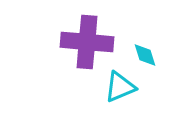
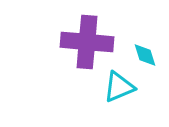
cyan triangle: moved 1 px left
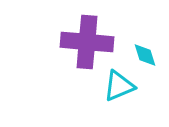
cyan triangle: moved 1 px up
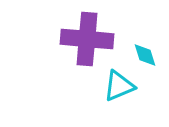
purple cross: moved 3 px up
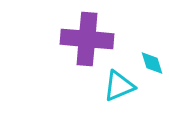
cyan diamond: moved 7 px right, 8 px down
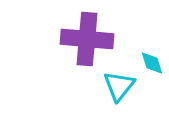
cyan triangle: rotated 28 degrees counterclockwise
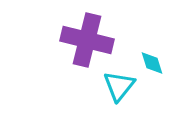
purple cross: moved 1 px down; rotated 9 degrees clockwise
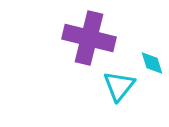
purple cross: moved 2 px right, 2 px up
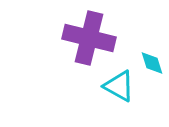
cyan triangle: rotated 40 degrees counterclockwise
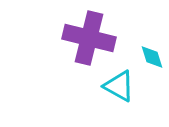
cyan diamond: moved 6 px up
